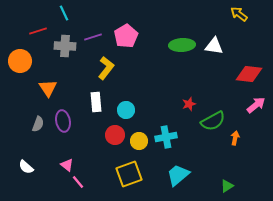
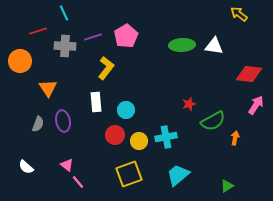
pink arrow: rotated 18 degrees counterclockwise
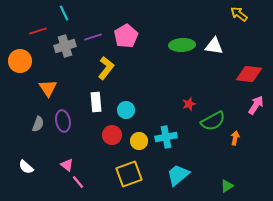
gray cross: rotated 20 degrees counterclockwise
red circle: moved 3 px left
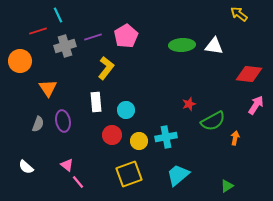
cyan line: moved 6 px left, 2 px down
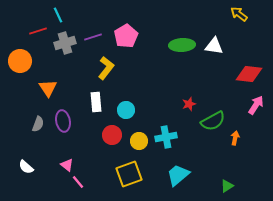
gray cross: moved 3 px up
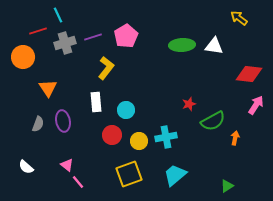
yellow arrow: moved 4 px down
orange circle: moved 3 px right, 4 px up
cyan trapezoid: moved 3 px left
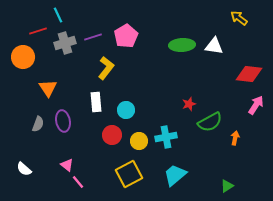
green semicircle: moved 3 px left, 1 px down
white semicircle: moved 2 px left, 2 px down
yellow square: rotated 8 degrees counterclockwise
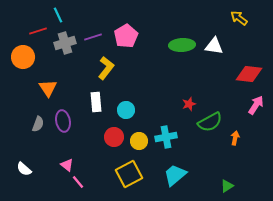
red circle: moved 2 px right, 2 px down
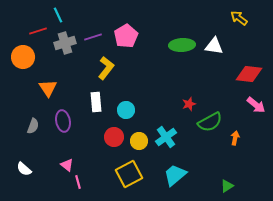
pink arrow: rotated 96 degrees clockwise
gray semicircle: moved 5 px left, 2 px down
cyan cross: rotated 25 degrees counterclockwise
pink line: rotated 24 degrees clockwise
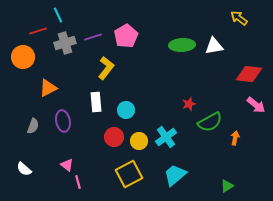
white triangle: rotated 18 degrees counterclockwise
orange triangle: rotated 36 degrees clockwise
